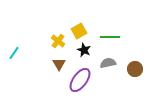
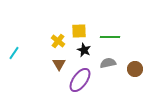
yellow square: rotated 28 degrees clockwise
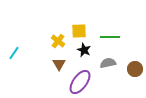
purple ellipse: moved 2 px down
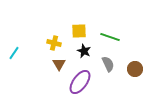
green line: rotated 18 degrees clockwise
yellow cross: moved 4 px left, 2 px down; rotated 24 degrees counterclockwise
black star: moved 1 px down
gray semicircle: moved 1 px down; rotated 77 degrees clockwise
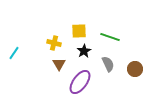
black star: rotated 16 degrees clockwise
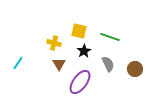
yellow square: rotated 14 degrees clockwise
cyan line: moved 4 px right, 10 px down
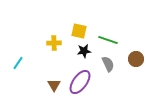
green line: moved 2 px left, 3 px down
yellow cross: rotated 16 degrees counterclockwise
black star: rotated 24 degrees clockwise
brown triangle: moved 5 px left, 21 px down
brown circle: moved 1 px right, 10 px up
